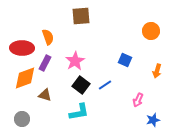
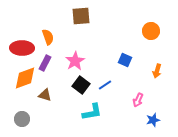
cyan L-shape: moved 13 px right
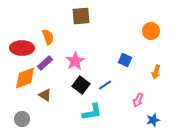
purple rectangle: rotated 21 degrees clockwise
orange arrow: moved 1 px left, 1 px down
brown triangle: rotated 16 degrees clockwise
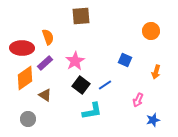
orange diamond: rotated 15 degrees counterclockwise
cyan L-shape: moved 1 px up
gray circle: moved 6 px right
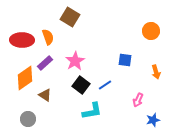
brown square: moved 11 px left, 1 px down; rotated 36 degrees clockwise
red ellipse: moved 8 px up
blue square: rotated 16 degrees counterclockwise
orange arrow: rotated 32 degrees counterclockwise
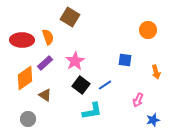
orange circle: moved 3 px left, 1 px up
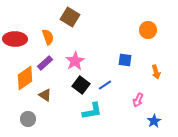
red ellipse: moved 7 px left, 1 px up
blue star: moved 1 px right, 1 px down; rotated 16 degrees counterclockwise
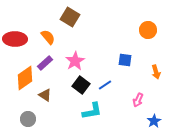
orange semicircle: rotated 21 degrees counterclockwise
